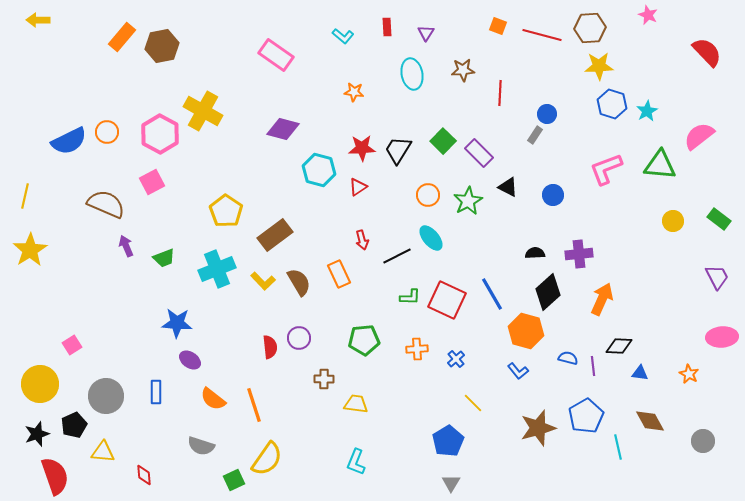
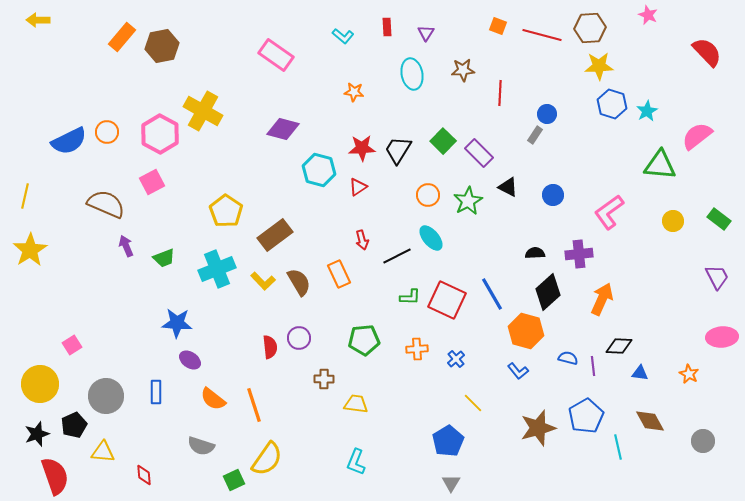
pink semicircle at (699, 136): moved 2 px left
pink L-shape at (606, 169): moved 3 px right, 43 px down; rotated 15 degrees counterclockwise
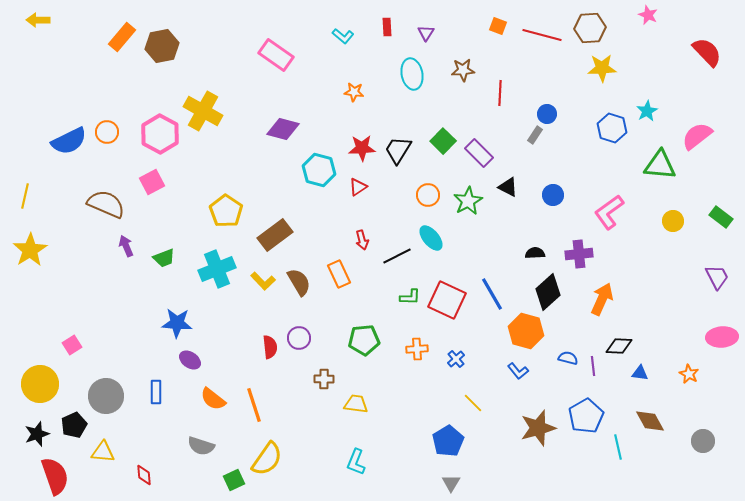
yellow star at (599, 66): moved 3 px right, 2 px down
blue hexagon at (612, 104): moved 24 px down
green rectangle at (719, 219): moved 2 px right, 2 px up
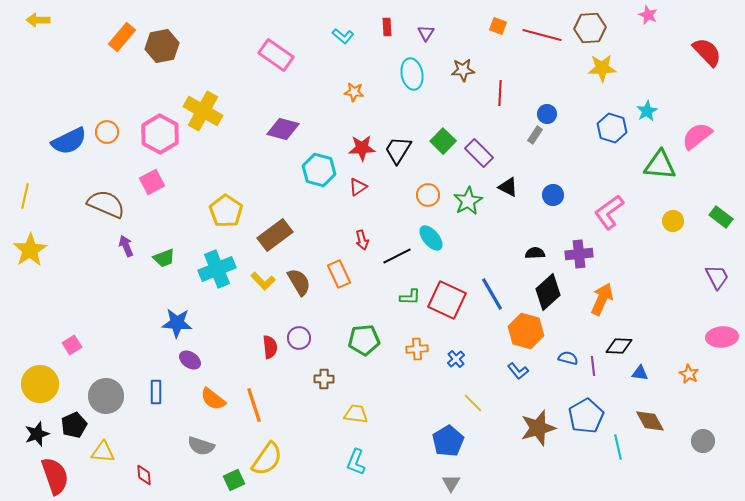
yellow trapezoid at (356, 404): moved 10 px down
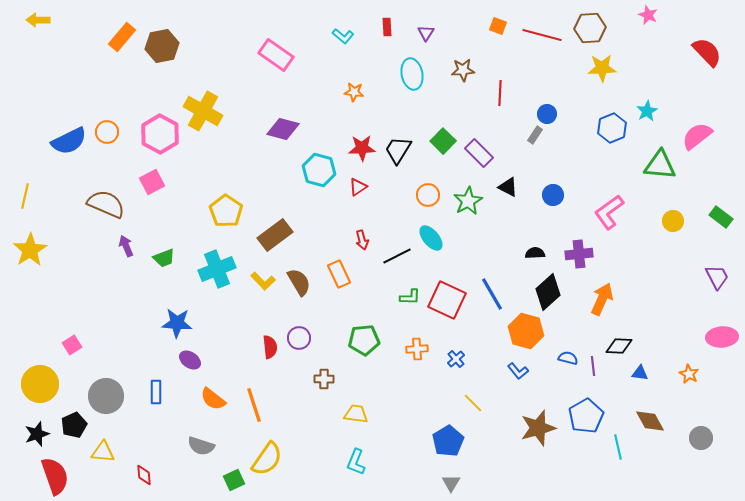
blue hexagon at (612, 128): rotated 20 degrees clockwise
gray circle at (703, 441): moved 2 px left, 3 px up
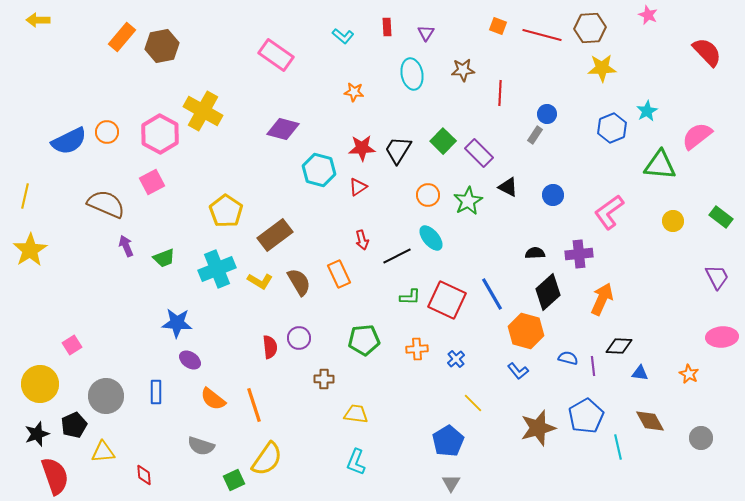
yellow L-shape at (263, 281): moved 3 px left; rotated 15 degrees counterclockwise
yellow triangle at (103, 452): rotated 10 degrees counterclockwise
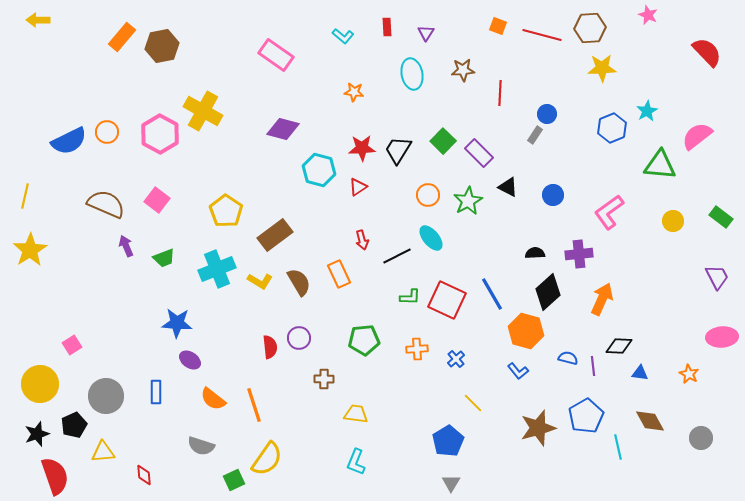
pink square at (152, 182): moved 5 px right, 18 px down; rotated 25 degrees counterclockwise
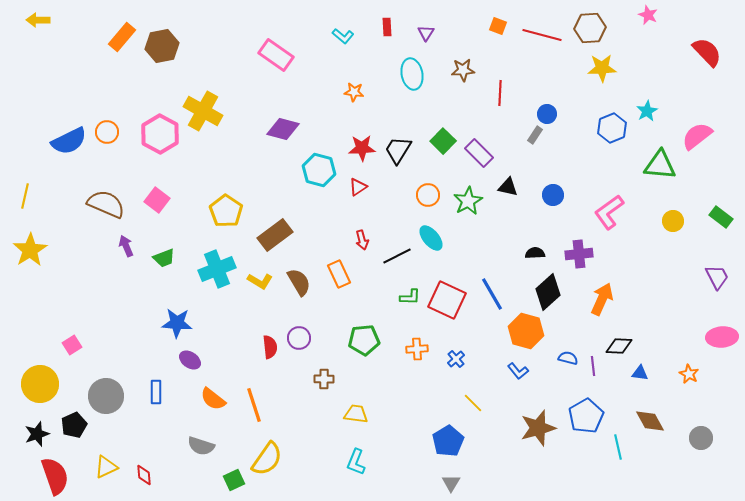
black triangle at (508, 187): rotated 15 degrees counterclockwise
yellow triangle at (103, 452): moved 3 px right, 15 px down; rotated 20 degrees counterclockwise
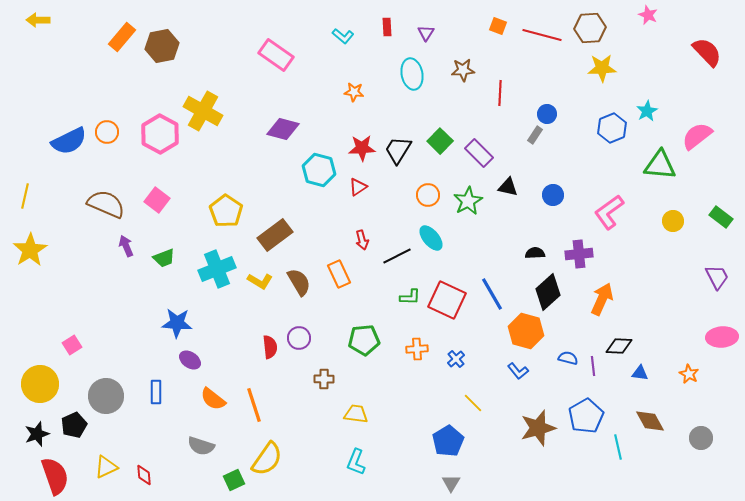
green square at (443, 141): moved 3 px left
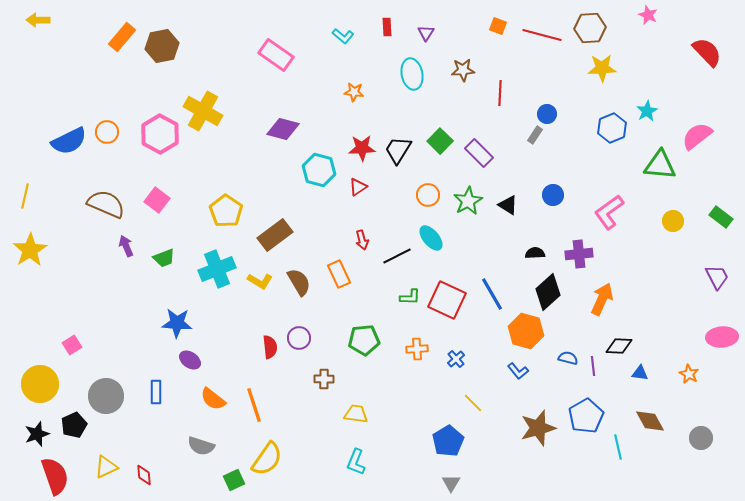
black triangle at (508, 187): moved 18 px down; rotated 20 degrees clockwise
